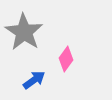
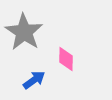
pink diamond: rotated 35 degrees counterclockwise
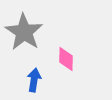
blue arrow: rotated 45 degrees counterclockwise
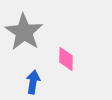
blue arrow: moved 1 px left, 2 px down
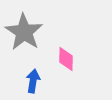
blue arrow: moved 1 px up
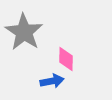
blue arrow: moved 19 px right; rotated 70 degrees clockwise
